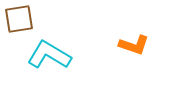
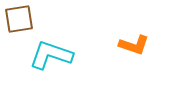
cyan L-shape: moved 2 px right; rotated 12 degrees counterclockwise
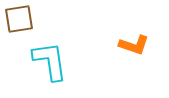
cyan L-shape: moved 1 px left, 6 px down; rotated 63 degrees clockwise
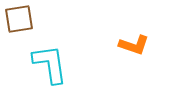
cyan L-shape: moved 3 px down
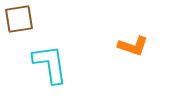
orange L-shape: moved 1 px left, 1 px down
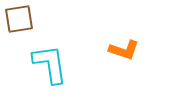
orange L-shape: moved 9 px left, 4 px down
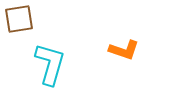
cyan L-shape: rotated 24 degrees clockwise
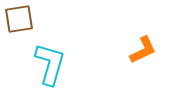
orange L-shape: moved 19 px right; rotated 44 degrees counterclockwise
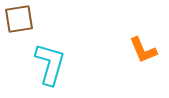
orange L-shape: rotated 92 degrees clockwise
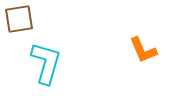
cyan L-shape: moved 4 px left, 1 px up
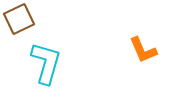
brown square: rotated 16 degrees counterclockwise
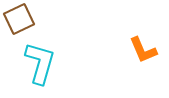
cyan L-shape: moved 6 px left
